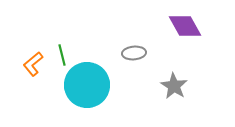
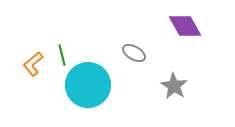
gray ellipse: rotated 35 degrees clockwise
cyan circle: moved 1 px right
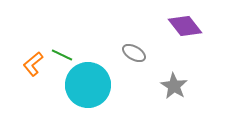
purple diamond: rotated 8 degrees counterclockwise
green line: rotated 50 degrees counterclockwise
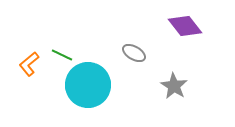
orange L-shape: moved 4 px left
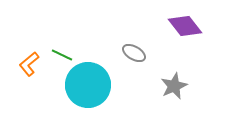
gray star: rotated 16 degrees clockwise
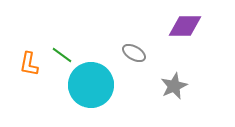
purple diamond: rotated 52 degrees counterclockwise
green line: rotated 10 degrees clockwise
orange L-shape: rotated 40 degrees counterclockwise
cyan circle: moved 3 px right
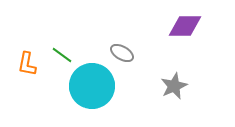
gray ellipse: moved 12 px left
orange L-shape: moved 2 px left
cyan circle: moved 1 px right, 1 px down
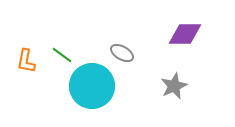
purple diamond: moved 8 px down
orange L-shape: moved 1 px left, 3 px up
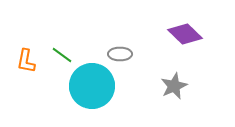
purple diamond: rotated 44 degrees clockwise
gray ellipse: moved 2 px left, 1 px down; rotated 30 degrees counterclockwise
